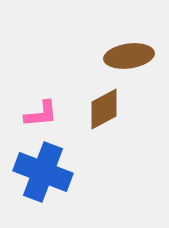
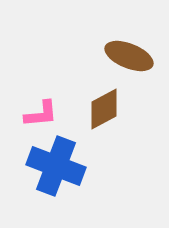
brown ellipse: rotated 30 degrees clockwise
blue cross: moved 13 px right, 6 px up
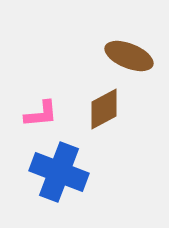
blue cross: moved 3 px right, 6 px down
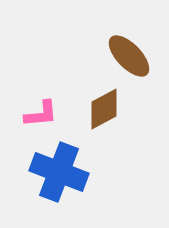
brown ellipse: rotated 24 degrees clockwise
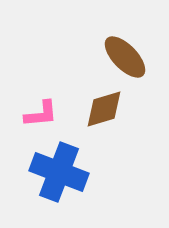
brown ellipse: moved 4 px left, 1 px down
brown diamond: rotated 12 degrees clockwise
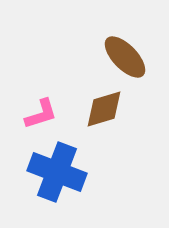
pink L-shape: rotated 12 degrees counterclockwise
blue cross: moved 2 px left
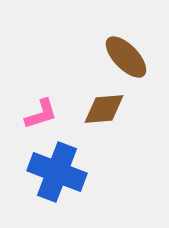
brown ellipse: moved 1 px right
brown diamond: rotated 12 degrees clockwise
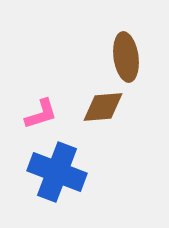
brown ellipse: rotated 36 degrees clockwise
brown diamond: moved 1 px left, 2 px up
